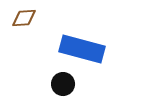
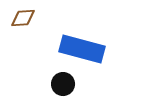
brown diamond: moved 1 px left
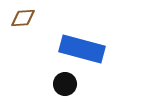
black circle: moved 2 px right
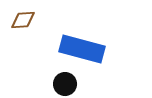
brown diamond: moved 2 px down
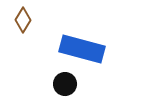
brown diamond: rotated 55 degrees counterclockwise
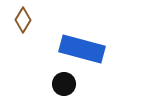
black circle: moved 1 px left
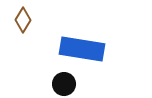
blue rectangle: rotated 6 degrees counterclockwise
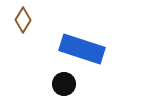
blue rectangle: rotated 9 degrees clockwise
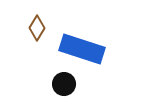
brown diamond: moved 14 px right, 8 px down
